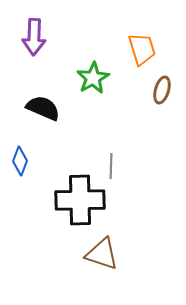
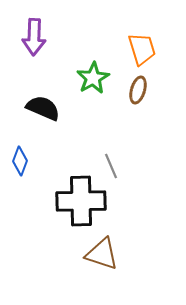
brown ellipse: moved 24 px left
gray line: rotated 25 degrees counterclockwise
black cross: moved 1 px right, 1 px down
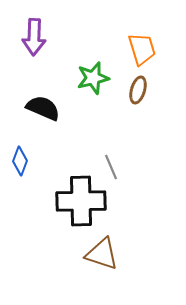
green star: rotated 16 degrees clockwise
gray line: moved 1 px down
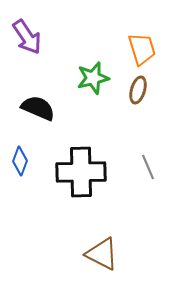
purple arrow: moved 7 px left; rotated 36 degrees counterclockwise
black semicircle: moved 5 px left
gray line: moved 37 px right
black cross: moved 29 px up
brown triangle: rotated 9 degrees clockwise
